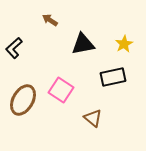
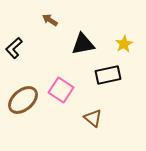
black rectangle: moved 5 px left, 2 px up
brown ellipse: rotated 20 degrees clockwise
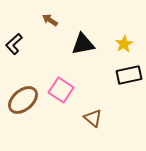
black L-shape: moved 4 px up
black rectangle: moved 21 px right
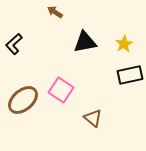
brown arrow: moved 5 px right, 8 px up
black triangle: moved 2 px right, 2 px up
black rectangle: moved 1 px right
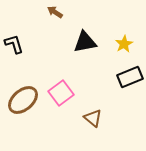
black L-shape: rotated 115 degrees clockwise
black rectangle: moved 2 px down; rotated 10 degrees counterclockwise
pink square: moved 3 px down; rotated 20 degrees clockwise
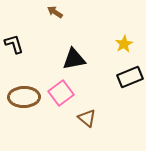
black triangle: moved 11 px left, 17 px down
brown ellipse: moved 1 px right, 3 px up; rotated 40 degrees clockwise
brown triangle: moved 6 px left
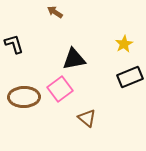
pink square: moved 1 px left, 4 px up
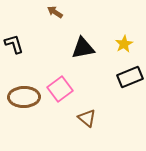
black triangle: moved 9 px right, 11 px up
